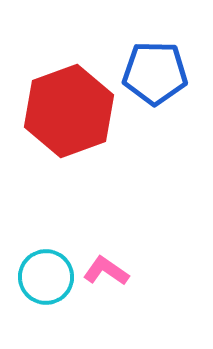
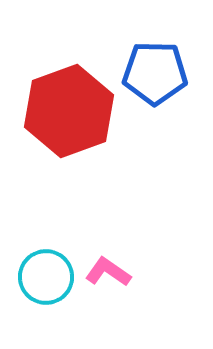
pink L-shape: moved 2 px right, 1 px down
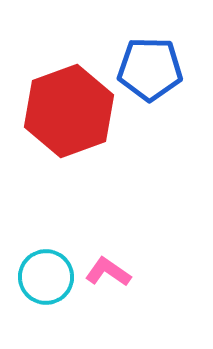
blue pentagon: moved 5 px left, 4 px up
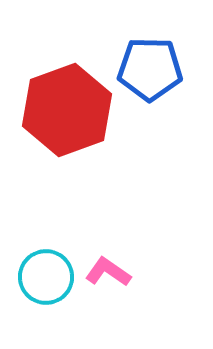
red hexagon: moved 2 px left, 1 px up
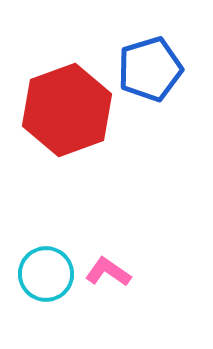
blue pentagon: rotated 18 degrees counterclockwise
cyan circle: moved 3 px up
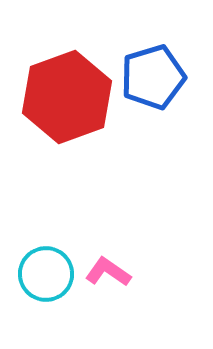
blue pentagon: moved 3 px right, 8 px down
red hexagon: moved 13 px up
